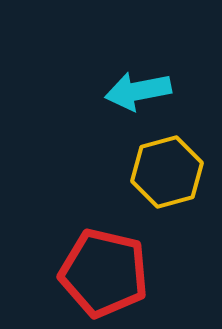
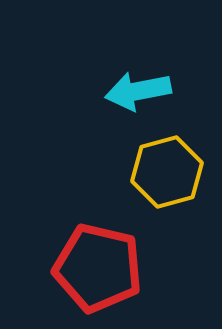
red pentagon: moved 6 px left, 5 px up
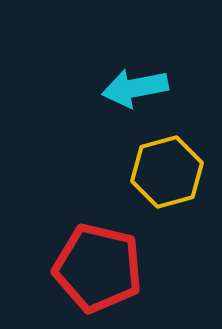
cyan arrow: moved 3 px left, 3 px up
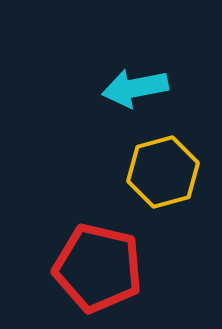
yellow hexagon: moved 4 px left
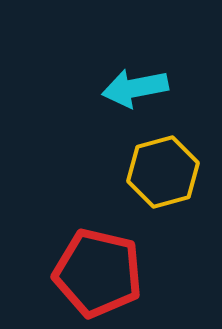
red pentagon: moved 5 px down
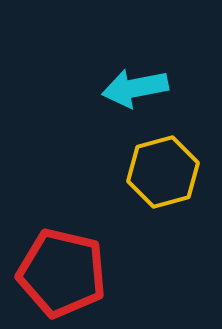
red pentagon: moved 36 px left
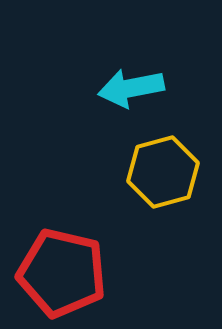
cyan arrow: moved 4 px left
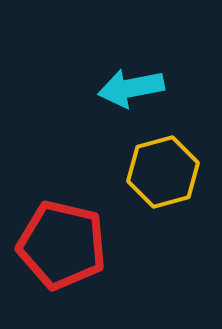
red pentagon: moved 28 px up
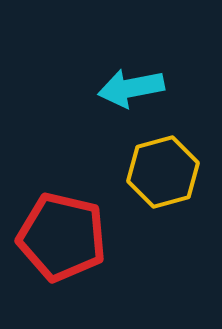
red pentagon: moved 8 px up
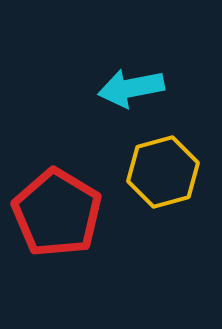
red pentagon: moved 5 px left, 24 px up; rotated 18 degrees clockwise
